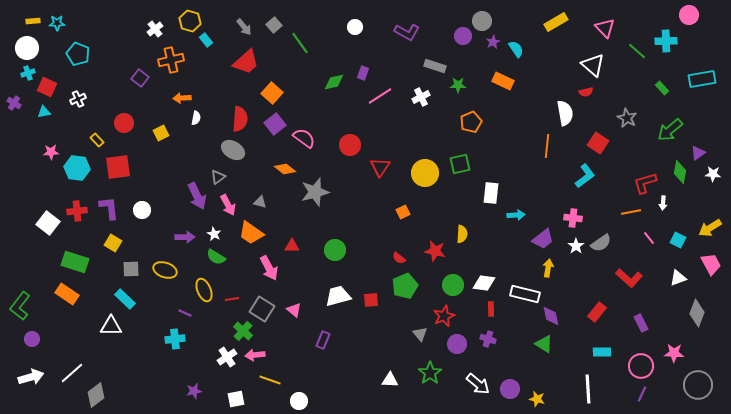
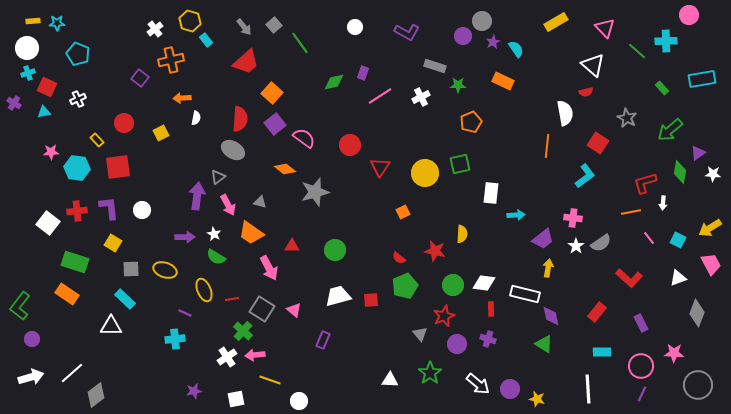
purple arrow at (197, 196): rotated 148 degrees counterclockwise
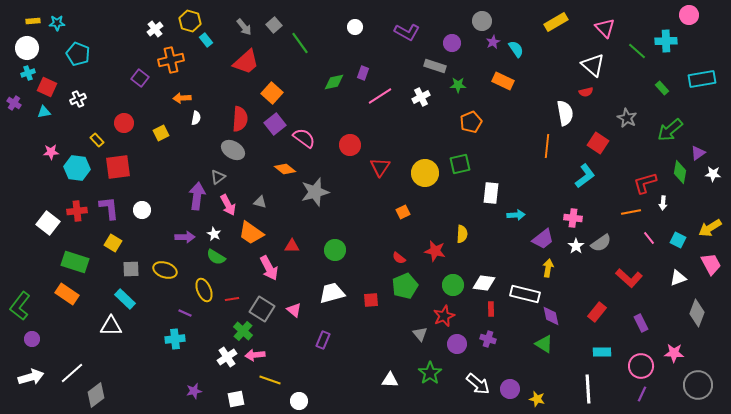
purple circle at (463, 36): moved 11 px left, 7 px down
white trapezoid at (338, 296): moved 6 px left, 3 px up
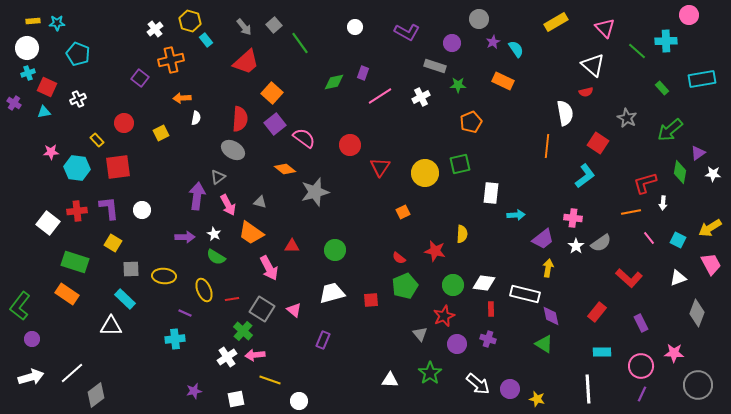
gray circle at (482, 21): moved 3 px left, 2 px up
yellow ellipse at (165, 270): moved 1 px left, 6 px down; rotated 15 degrees counterclockwise
